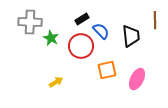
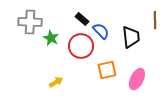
black rectangle: rotated 72 degrees clockwise
black trapezoid: moved 1 px down
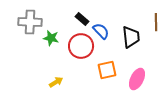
brown line: moved 1 px right, 2 px down
green star: rotated 14 degrees counterclockwise
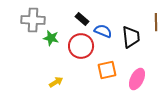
gray cross: moved 3 px right, 2 px up
blue semicircle: moved 2 px right; rotated 24 degrees counterclockwise
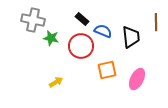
gray cross: rotated 10 degrees clockwise
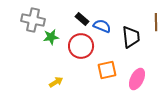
blue semicircle: moved 1 px left, 5 px up
green star: moved 1 px up; rotated 21 degrees counterclockwise
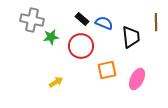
gray cross: moved 1 px left
blue semicircle: moved 2 px right, 3 px up
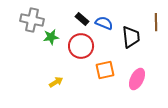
orange square: moved 2 px left
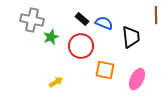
brown line: moved 7 px up
green star: rotated 14 degrees counterclockwise
orange square: rotated 24 degrees clockwise
